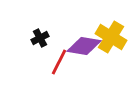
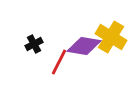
black cross: moved 6 px left, 6 px down
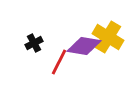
yellow cross: moved 3 px left
black cross: moved 1 px up
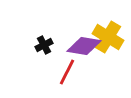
black cross: moved 10 px right, 2 px down
red line: moved 8 px right, 10 px down
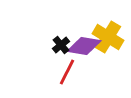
black cross: moved 17 px right; rotated 12 degrees counterclockwise
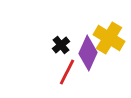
yellow cross: moved 1 px right, 1 px down
purple diamond: moved 4 px right, 7 px down; rotated 76 degrees counterclockwise
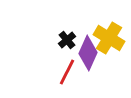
black cross: moved 6 px right, 5 px up
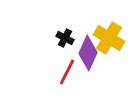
black cross: moved 2 px left, 2 px up; rotated 24 degrees counterclockwise
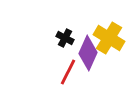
red line: moved 1 px right
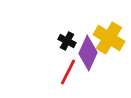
black cross: moved 2 px right, 3 px down
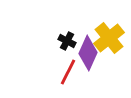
yellow cross: rotated 20 degrees clockwise
